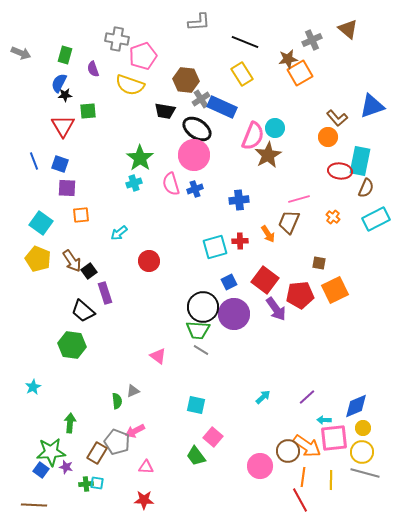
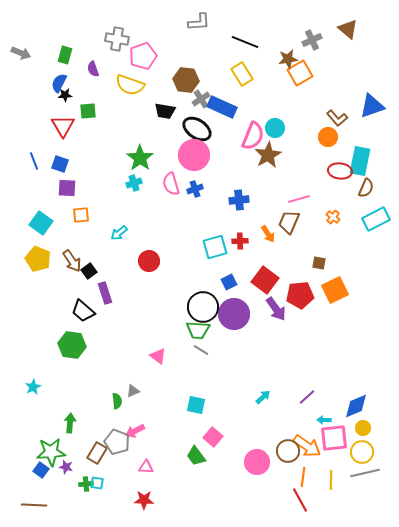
pink circle at (260, 466): moved 3 px left, 4 px up
gray line at (365, 473): rotated 28 degrees counterclockwise
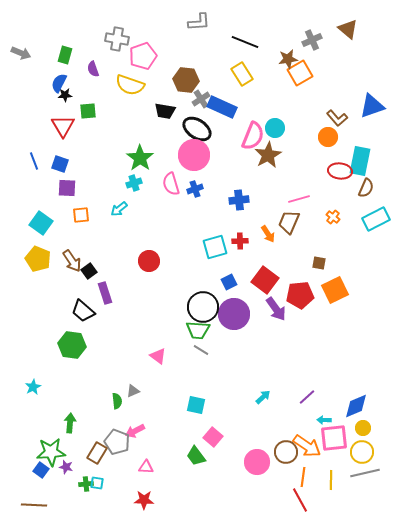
cyan arrow at (119, 233): moved 24 px up
brown circle at (288, 451): moved 2 px left, 1 px down
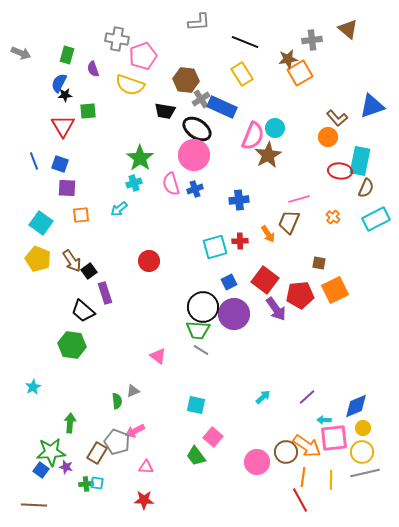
gray cross at (312, 40): rotated 18 degrees clockwise
green rectangle at (65, 55): moved 2 px right
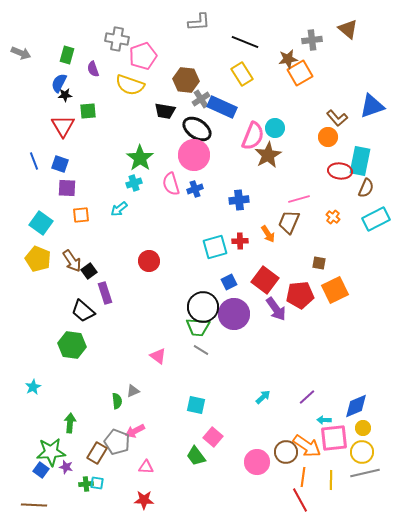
green trapezoid at (198, 330): moved 3 px up
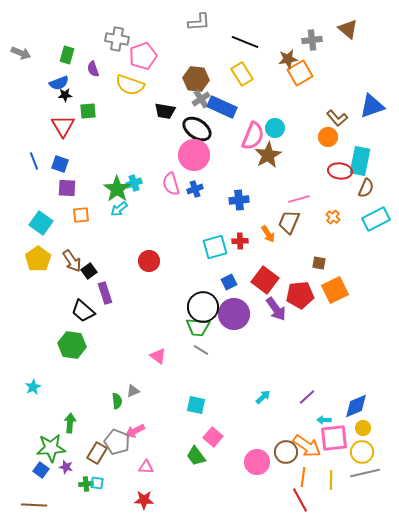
brown hexagon at (186, 80): moved 10 px right, 1 px up
blue semicircle at (59, 83): rotated 138 degrees counterclockwise
green star at (140, 158): moved 23 px left, 31 px down
yellow pentagon at (38, 259): rotated 15 degrees clockwise
green star at (51, 452): moved 4 px up
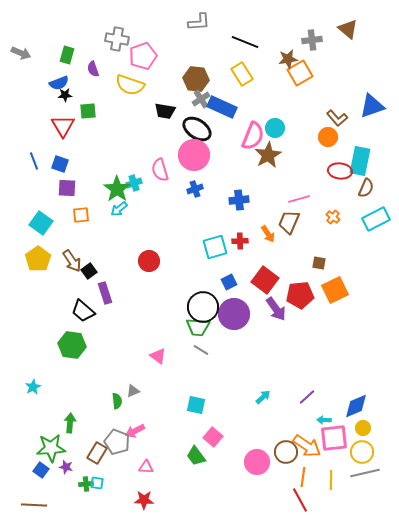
pink semicircle at (171, 184): moved 11 px left, 14 px up
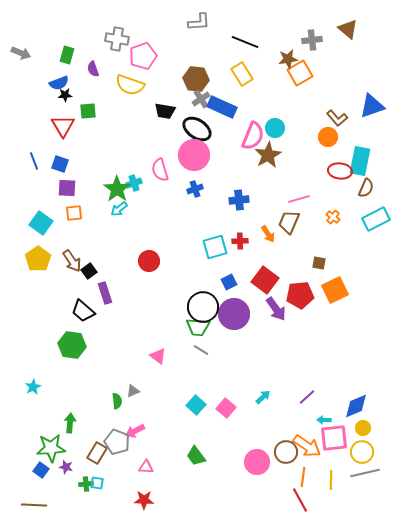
orange square at (81, 215): moved 7 px left, 2 px up
cyan square at (196, 405): rotated 30 degrees clockwise
pink square at (213, 437): moved 13 px right, 29 px up
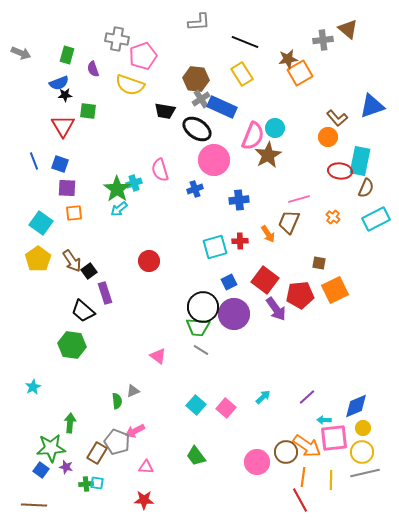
gray cross at (312, 40): moved 11 px right
green square at (88, 111): rotated 12 degrees clockwise
pink circle at (194, 155): moved 20 px right, 5 px down
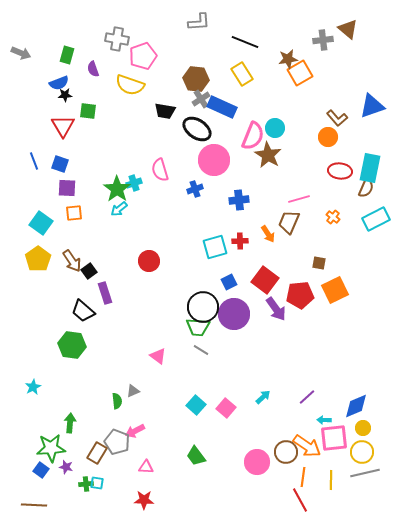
brown star at (268, 155): rotated 12 degrees counterclockwise
cyan rectangle at (360, 161): moved 10 px right, 7 px down
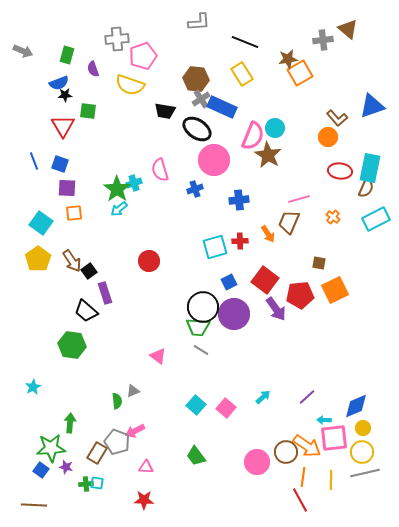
gray cross at (117, 39): rotated 15 degrees counterclockwise
gray arrow at (21, 53): moved 2 px right, 2 px up
black trapezoid at (83, 311): moved 3 px right
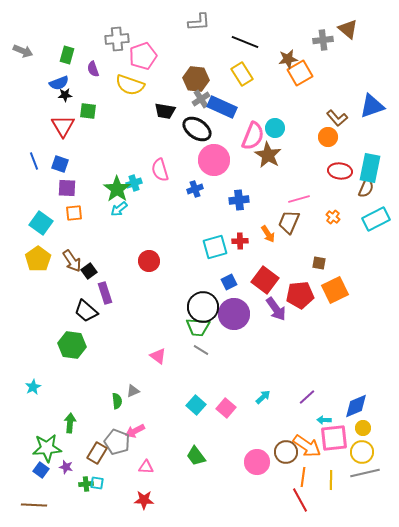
green star at (51, 448): moved 4 px left
